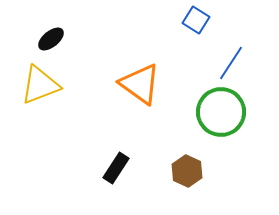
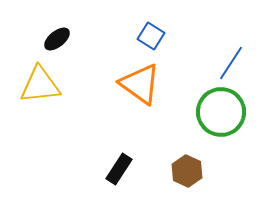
blue square: moved 45 px left, 16 px down
black ellipse: moved 6 px right
yellow triangle: rotated 15 degrees clockwise
black rectangle: moved 3 px right, 1 px down
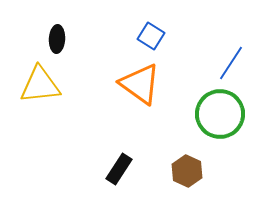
black ellipse: rotated 48 degrees counterclockwise
green circle: moved 1 px left, 2 px down
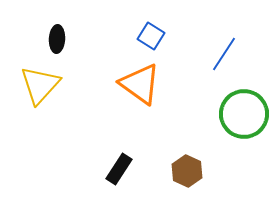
blue line: moved 7 px left, 9 px up
yellow triangle: rotated 42 degrees counterclockwise
green circle: moved 24 px right
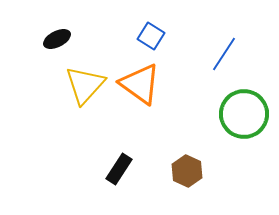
black ellipse: rotated 60 degrees clockwise
yellow triangle: moved 45 px right
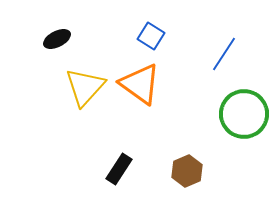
yellow triangle: moved 2 px down
brown hexagon: rotated 12 degrees clockwise
